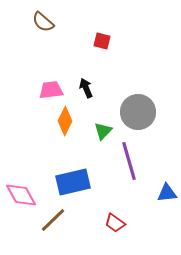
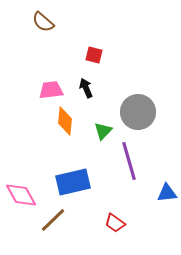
red square: moved 8 px left, 14 px down
orange diamond: rotated 20 degrees counterclockwise
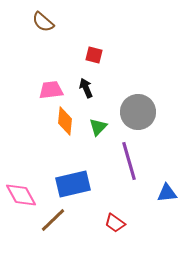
green triangle: moved 5 px left, 4 px up
blue rectangle: moved 2 px down
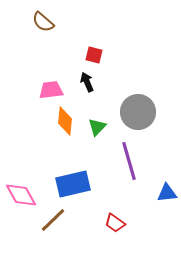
black arrow: moved 1 px right, 6 px up
green triangle: moved 1 px left
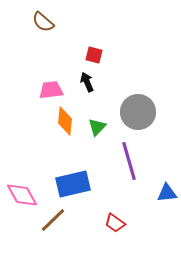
pink diamond: moved 1 px right
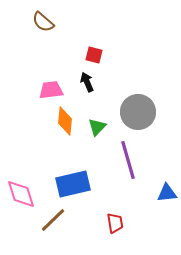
purple line: moved 1 px left, 1 px up
pink diamond: moved 1 px left, 1 px up; rotated 12 degrees clockwise
red trapezoid: rotated 135 degrees counterclockwise
